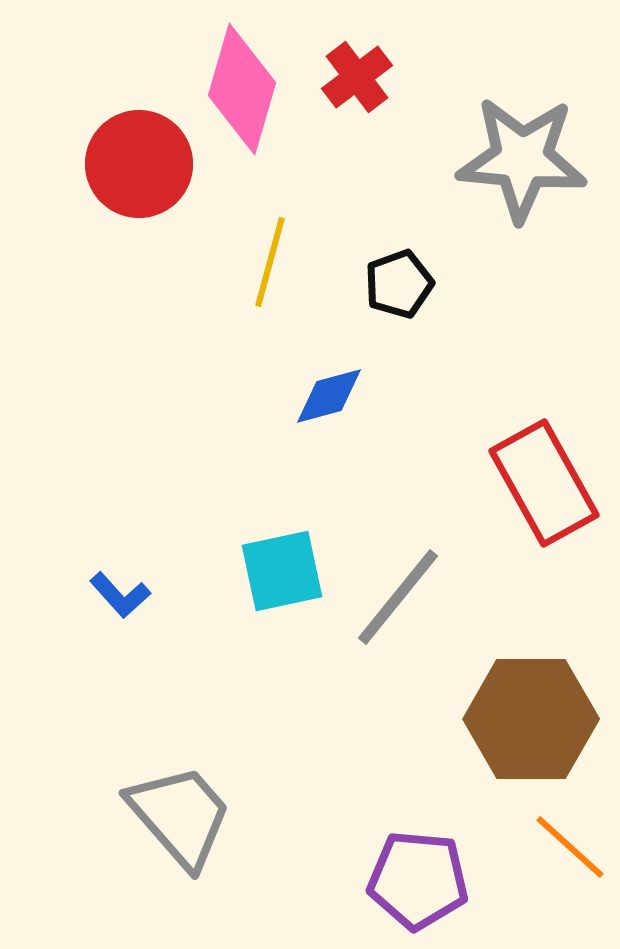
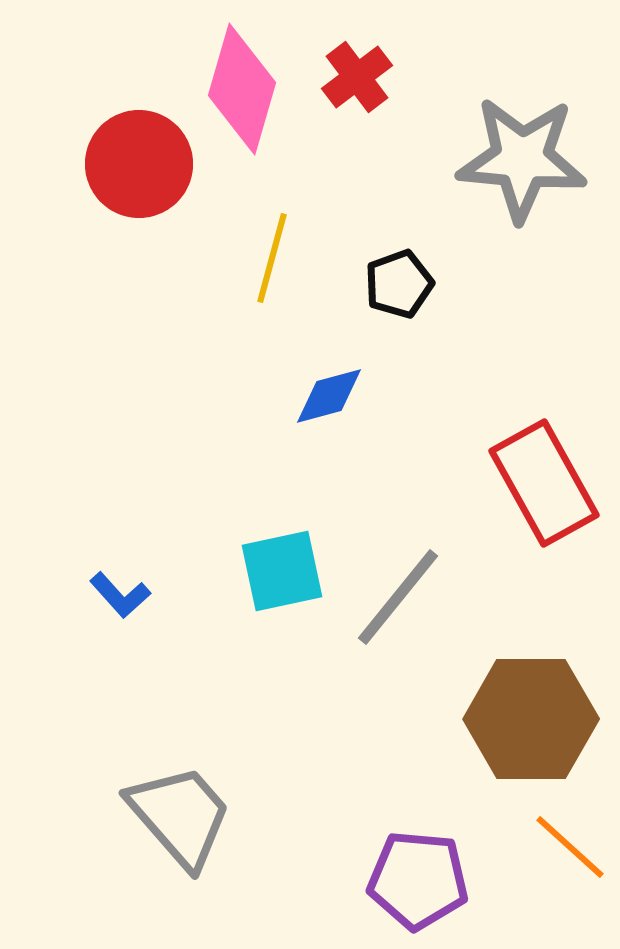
yellow line: moved 2 px right, 4 px up
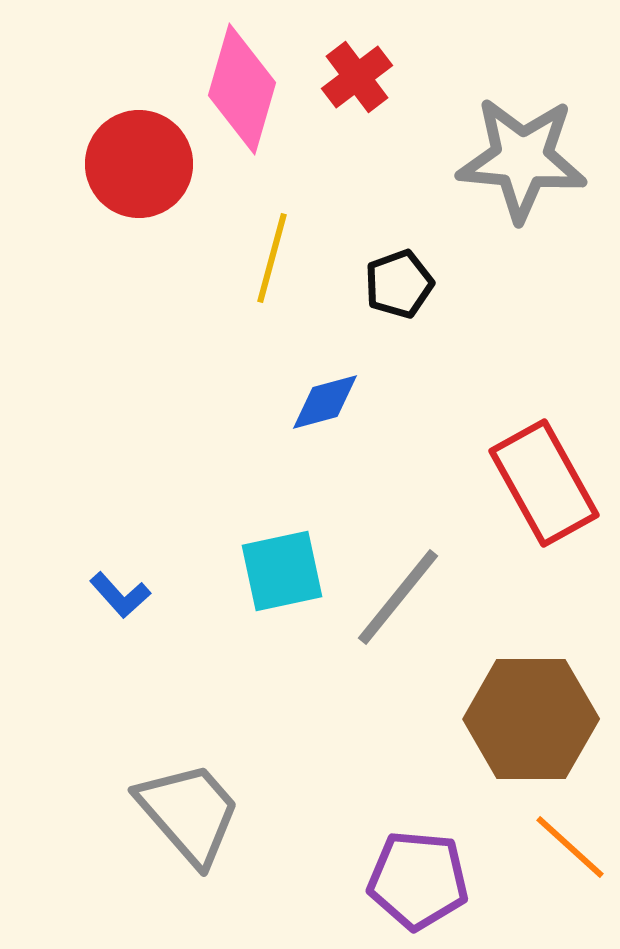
blue diamond: moved 4 px left, 6 px down
gray trapezoid: moved 9 px right, 3 px up
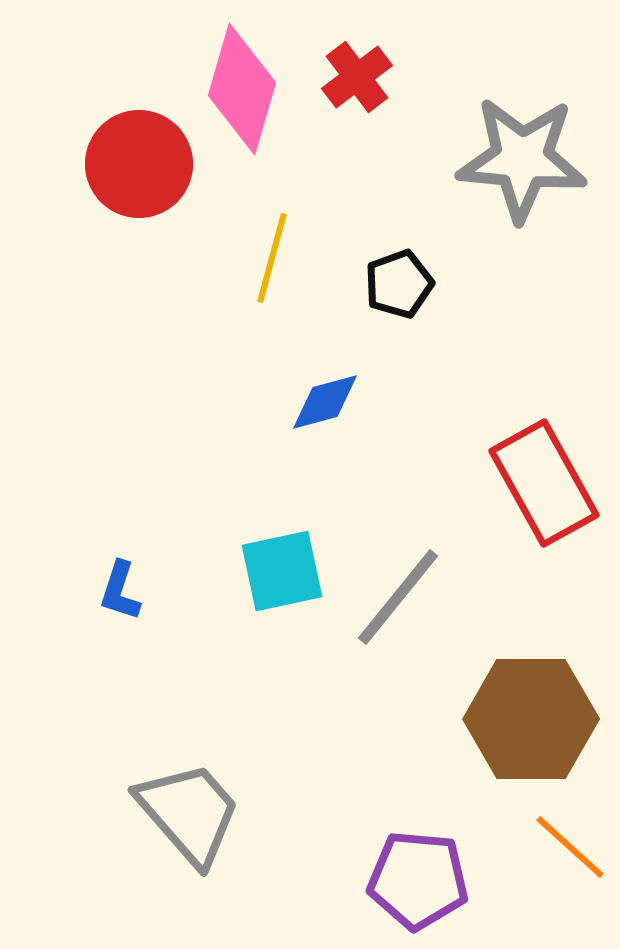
blue L-shape: moved 4 px up; rotated 60 degrees clockwise
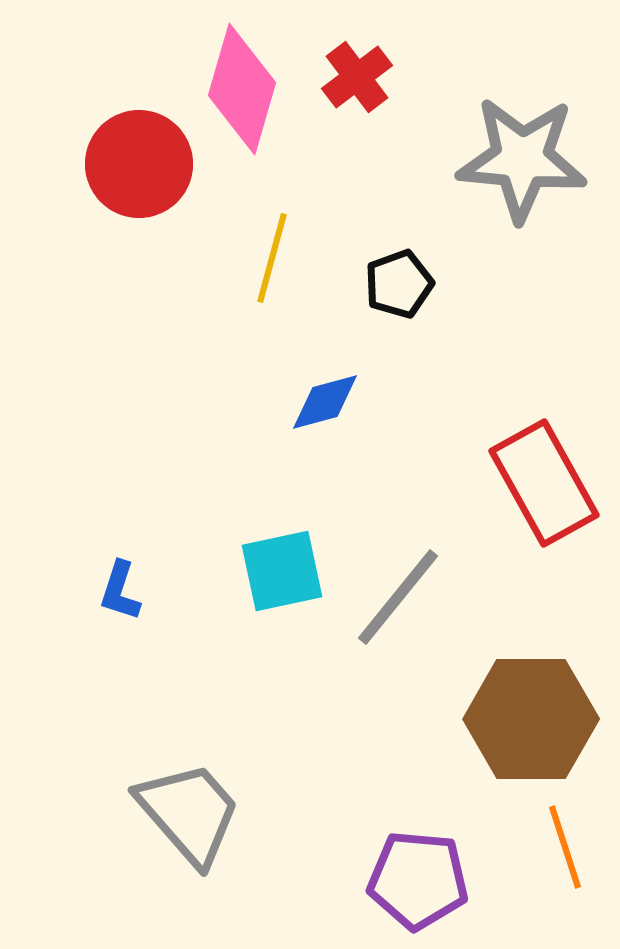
orange line: moved 5 px left; rotated 30 degrees clockwise
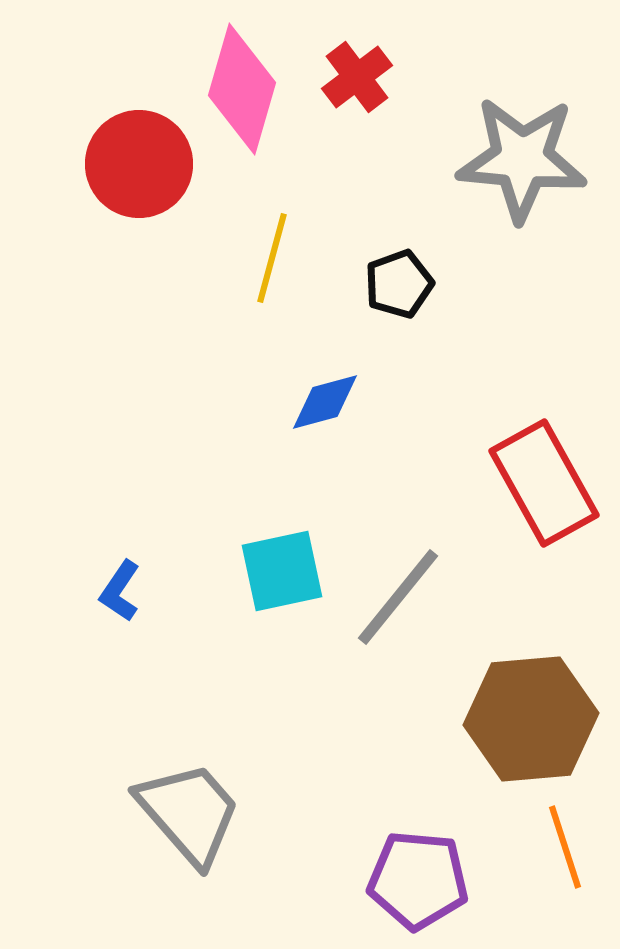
blue L-shape: rotated 16 degrees clockwise
brown hexagon: rotated 5 degrees counterclockwise
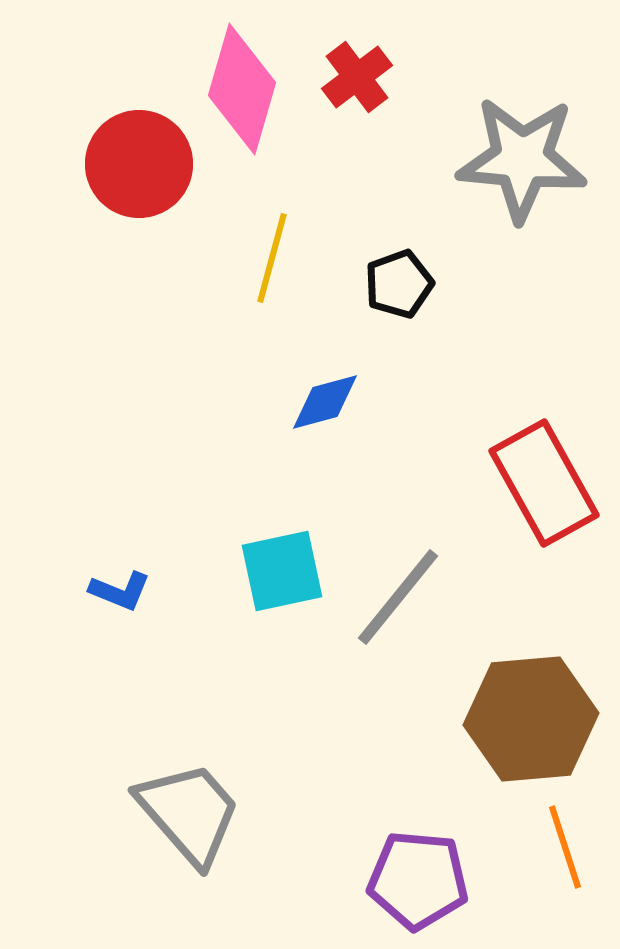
blue L-shape: rotated 102 degrees counterclockwise
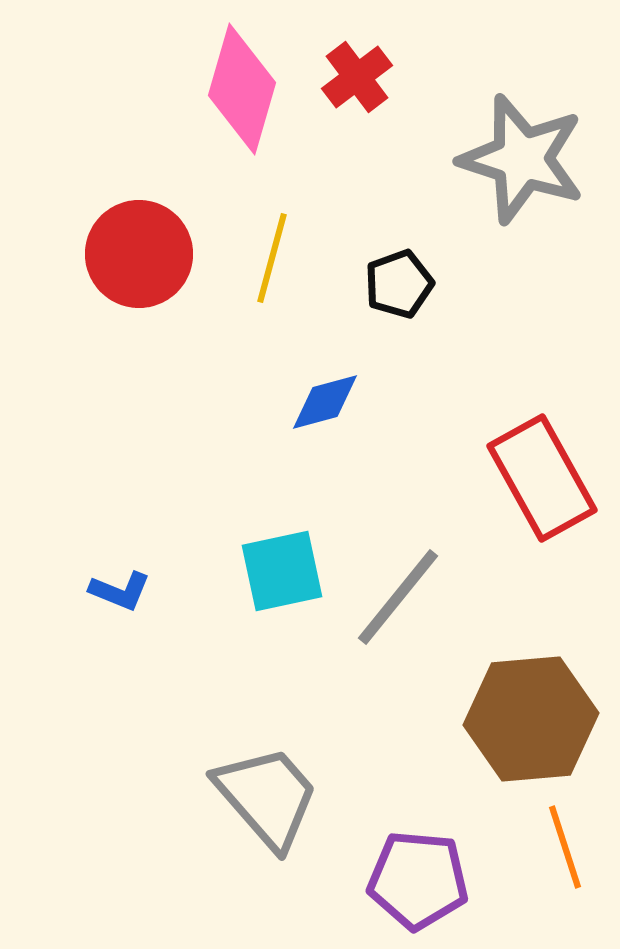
gray star: rotated 13 degrees clockwise
red circle: moved 90 px down
red rectangle: moved 2 px left, 5 px up
gray trapezoid: moved 78 px right, 16 px up
